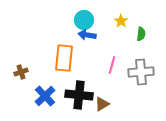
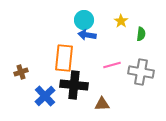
pink line: rotated 60 degrees clockwise
gray cross: rotated 15 degrees clockwise
black cross: moved 5 px left, 10 px up
brown triangle: rotated 28 degrees clockwise
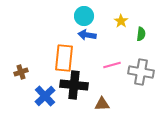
cyan circle: moved 4 px up
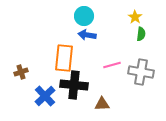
yellow star: moved 14 px right, 4 px up
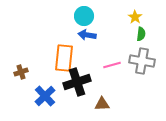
gray cross: moved 1 px right, 11 px up
black cross: moved 3 px right, 3 px up; rotated 24 degrees counterclockwise
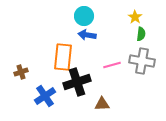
orange rectangle: moved 1 px left, 1 px up
blue cross: rotated 10 degrees clockwise
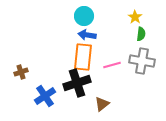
orange rectangle: moved 20 px right
black cross: moved 1 px down
brown triangle: rotated 35 degrees counterclockwise
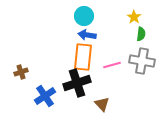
yellow star: moved 1 px left
brown triangle: rotated 35 degrees counterclockwise
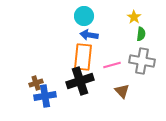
blue arrow: moved 2 px right
brown cross: moved 15 px right, 11 px down
black cross: moved 3 px right, 2 px up
blue cross: rotated 25 degrees clockwise
brown triangle: moved 20 px right, 13 px up
